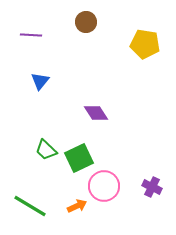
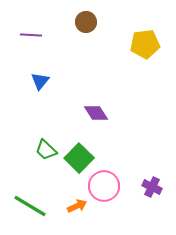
yellow pentagon: rotated 16 degrees counterclockwise
green square: rotated 20 degrees counterclockwise
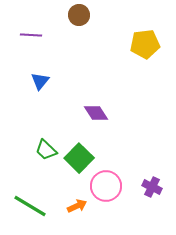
brown circle: moved 7 px left, 7 px up
pink circle: moved 2 px right
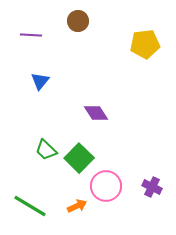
brown circle: moved 1 px left, 6 px down
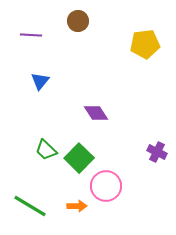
purple cross: moved 5 px right, 35 px up
orange arrow: rotated 24 degrees clockwise
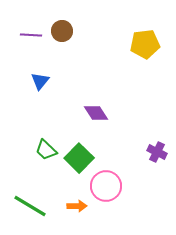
brown circle: moved 16 px left, 10 px down
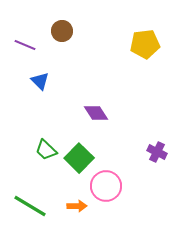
purple line: moved 6 px left, 10 px down; rotated 20 degrees clockwise
blue triangle: rotated 24 degrees counterclockwise
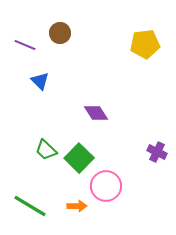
brown circle: moved 2 px left, 2 px down
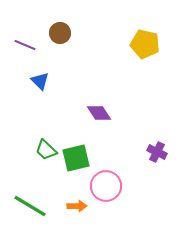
yellow pentagon: rotated 20 degrees clockwise
purple diamond: moved 3 px right
green square: moved 3 px left; rotated 32 degrees clockwise
